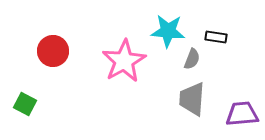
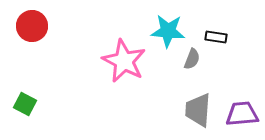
red circle: moved 21 px left, 25 px up
pink star: rotated 15 degrees counterclockwise
gray trapezoid: moved 6 px right, 11 px down
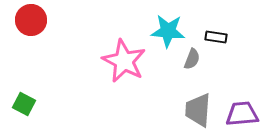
red circle: moved 1 px left, 6 px up
green square: moved 1 px left
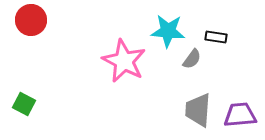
gray semicircle: rotated 15 degrees clockwise
purple trapezoid: moved 2 px left, 1 px down
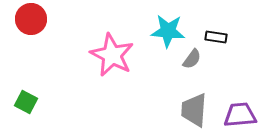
red circle: moved 1 px up
pink star: moved 12 px left, 6 px up
green square: moved 2 px right, 2 px up
gray trapezoid: moved 4 px left
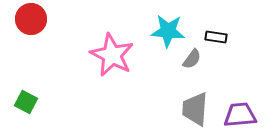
gray trapezoid: moved 1 px right, 1 px up
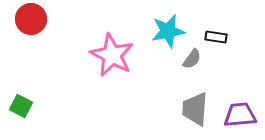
cyan star: rotated 16 degrees counterclockwise
green square: moved 5 px left, 4 px down
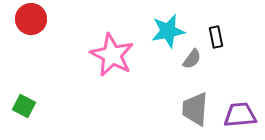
black rectangle: rotated 70 degrees clockwise
green square: moved 3 px right
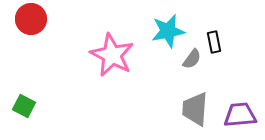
black rectangle: moved 2 px left, 5 px down
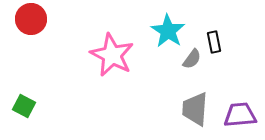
cyan star: rotated 28 degrees counterclockwise
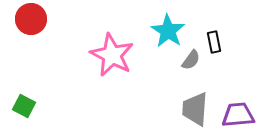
gray semicircle: moved 1 px left, 1 px down
purple trapezoid: moved 2 px left
